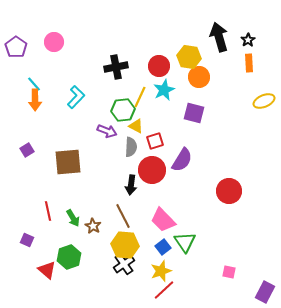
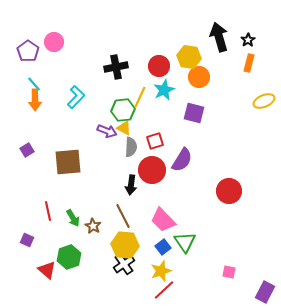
purple pentagon at (16, 47): moved 12 px right, 4 px down
orange rectangle at (249, 63): rotated 18 degrees clockwise
yellow triangle at (136, 126): moved 12 px left, 2 px down
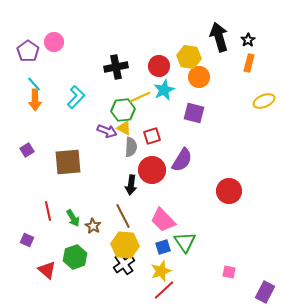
yellow line at (140, 97): rotated 40 degrees clockwise
red square at (155, 141): moved 3 px left, 5 px up
blue square at (163, 247): rotated 21 degrees clockwise
green hexagon at (69, 257): moved 6 px right
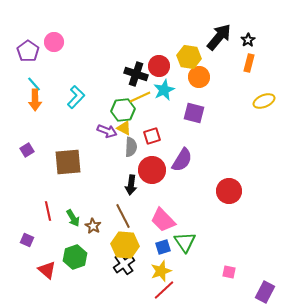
black arrow at (219, 37): rotated 56 degrees clockwise
black cross at (116, 67): moved 20 px right, 7 px down; rotated 30 degrees clockwise
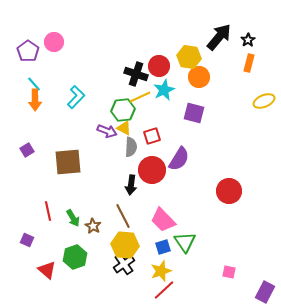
purple semicircle at (182, 160): moved 3 px left, 1 px up
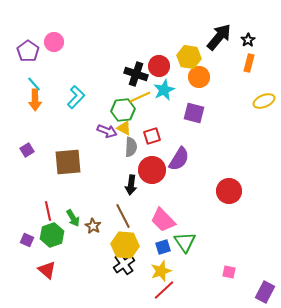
green hexagon at (75, 257): moved 23 px left, 22 px up
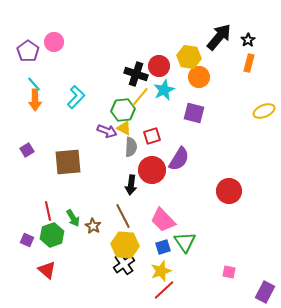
yellow line at (140, 97): rotated 25 degrees counterclockwise
yellow ellipse at (264, 101): moved 10 px down
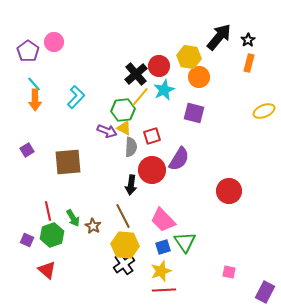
black cross at (136, 74): rotated 30 degrees clockwise
red line at (164, 290): rotated 40 degrees clockwise
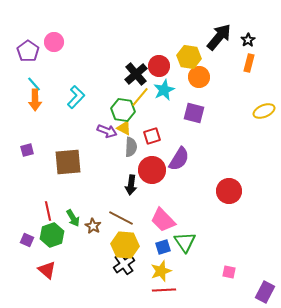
green hexagon at (123, 110): rotated 15 degrees clockwise
purple square at (27, 150): rotated 16 degrees clockwise
brown line at (123, 216): moved 2 px left, 2 px down; rotated 35 degrees counterclockwise
